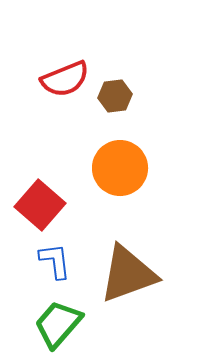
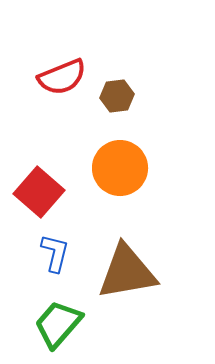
red semicircle: moved 3 px left, 2 px up
brown hexagon: moved 2 px right
red square: moved 1 px left, 13 px up
blue L-shape: moved 8 px up; rotated 21 degrees clockwise
brown triangle: moved 1 px left, 2 px up; rotated 10 degrees clockwise
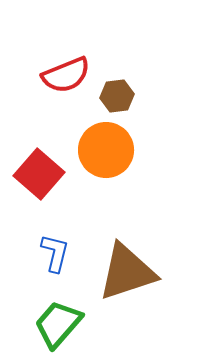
red semicircle: moved 4 px right, 2 px up
orange circle: moved 14 px left, 18 px up
red square: moved 18 px up
brown triangle: rotated 8 degrees counterclockwise
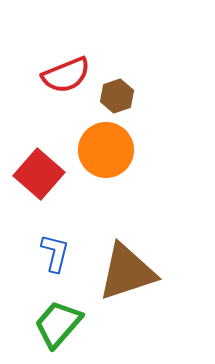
brown hexagon: rotated 12 degrees counterclockwise
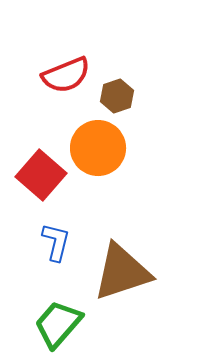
orange circle: moved 8 px left, 2 px up
red square: moved 2 px right, 1 px down
blue L-shape: moved 1 px right, 11 px up
brown triangle: moved 5 px left
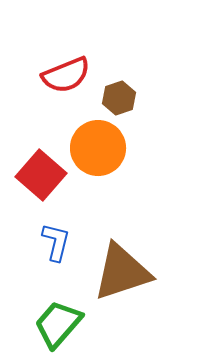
brown hexagon: moved 2 px right, 2 px down
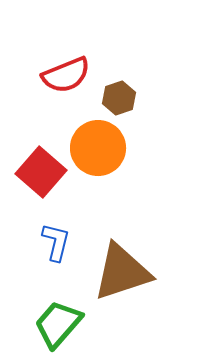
red square: moved 3 px up
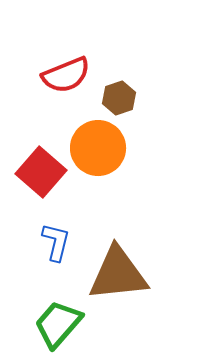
brown triangle: moved 4 px left, 2 px down; rotated 12 degrees clockwise
